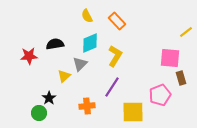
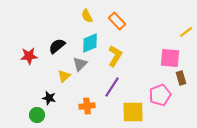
black semicircle: moved 2 px right, 2 px down; rotated 30 degrees counterclockwise
black star: rotated 24 degrees counterclockwise
green circle: moved 2 px left, 2 px down
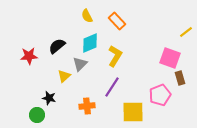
pink square: rotated 15 degrees clockwise
brown rectangle: moved 1 px left
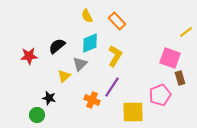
orange cross: moved 5 px right, 6 px up; rotated 28 degrees clockwise
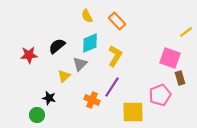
red star: moved 1 px up
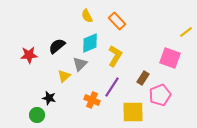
brown rectangle: moved 37 px left; rotated 48 degrees clockwise
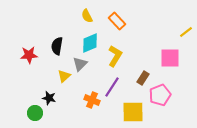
black semicircle: rotated 42 degrees counterclockwise
pink square: rotated 20 degrees counterclockwise
green circle: moved 2 px left, 2 px up
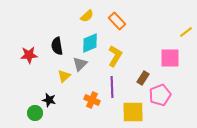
yellow semicircle: rotated 104 degrees counterclockwise
black semicircle: rotated 18 degrees counterclockwise
purple line: rotated 35 degrees counterclockwise
black star: moved 2 px down
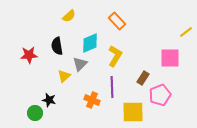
yellow semicircle: moved 18 px left
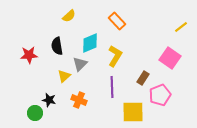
yellow line: moved 5 px left, 5 px up
pink square: rotated 35 degrees clockwise
orange cross: moved 13 px left
